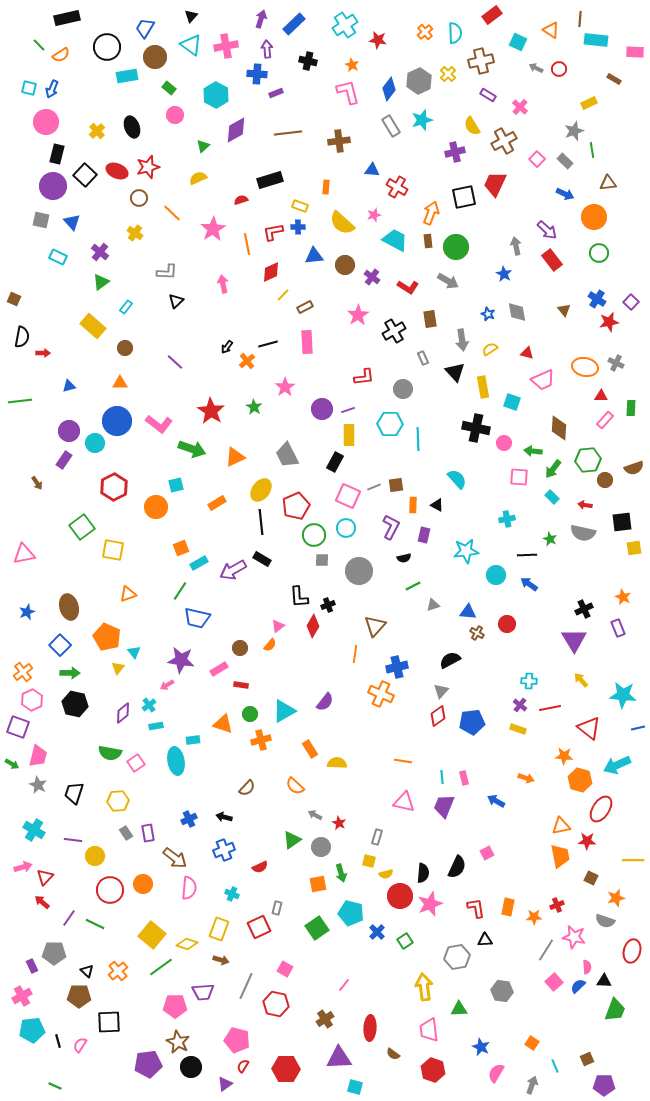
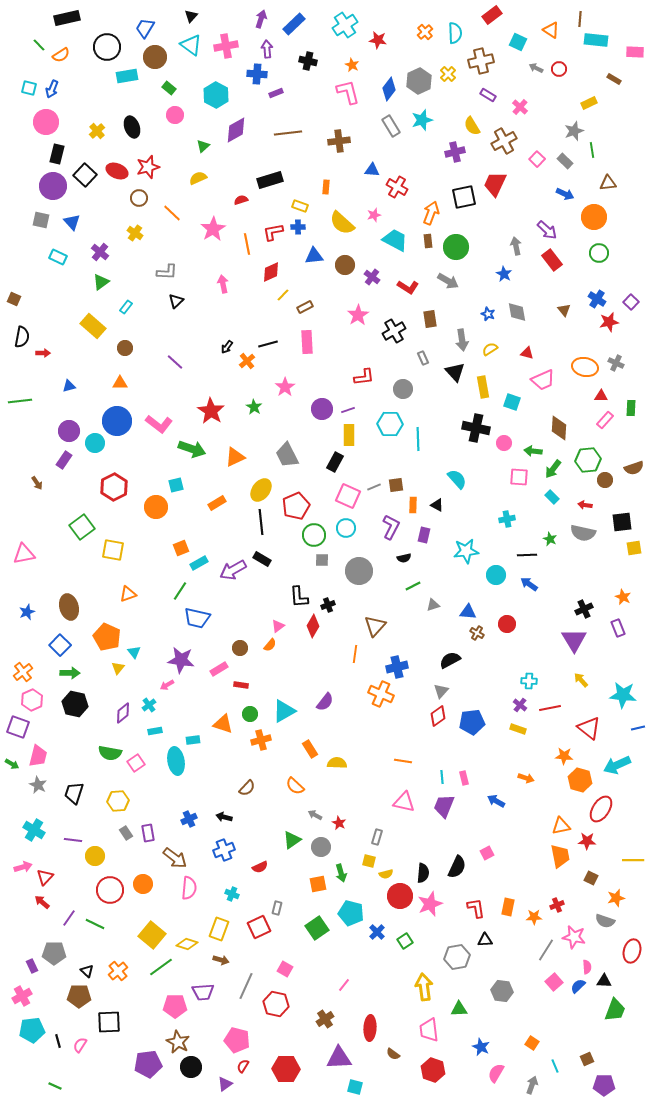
cyan rectangle at (156, 726): moved 1 px left, 5 px down
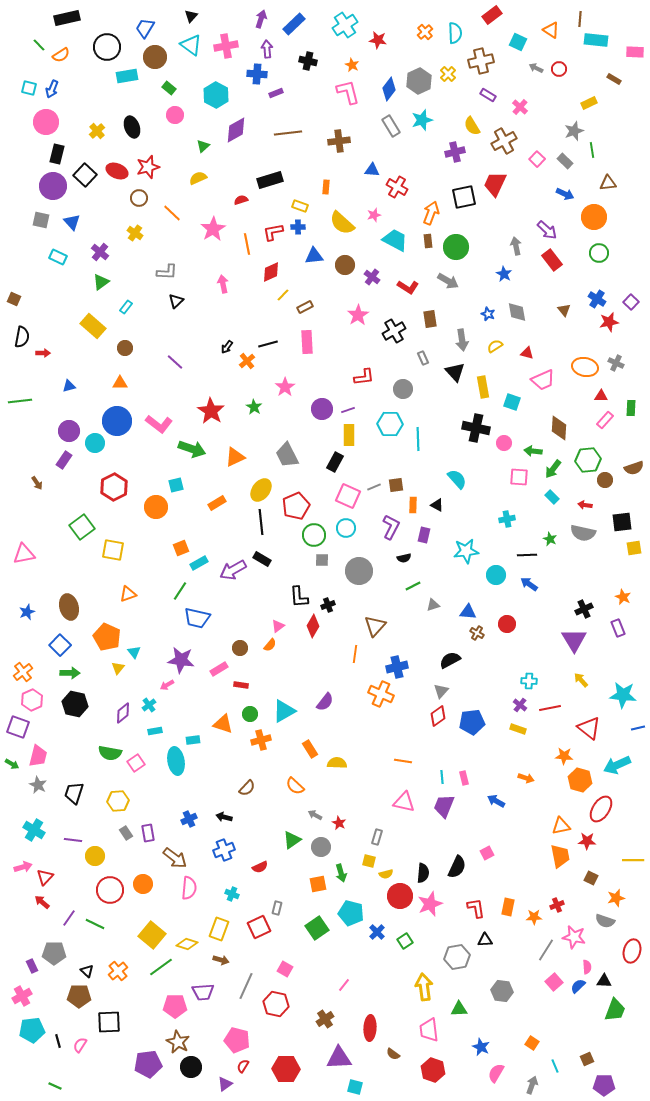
yellow semicircle at (490, 349): moved 5 px right, 3 px up
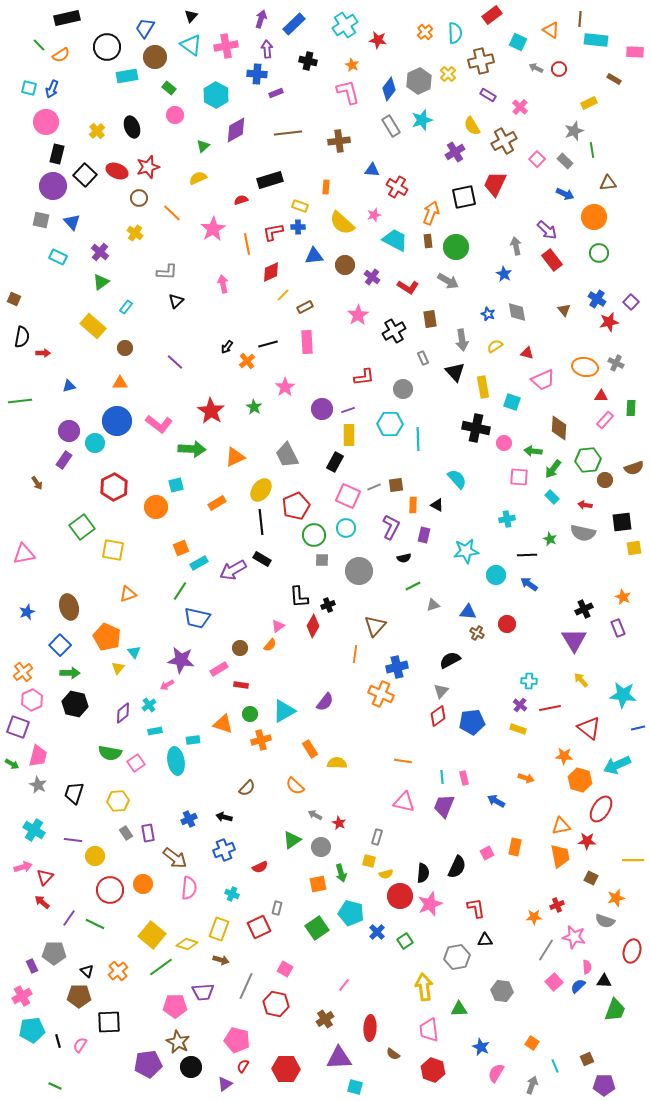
purple cross at (455, 152): rotated 18 degrees counterclockwise
green arrow at (192, 449): rotated 16 degrees counterclockwise
orange rectangle at (508, 907): moved 7 px right, 60 px up
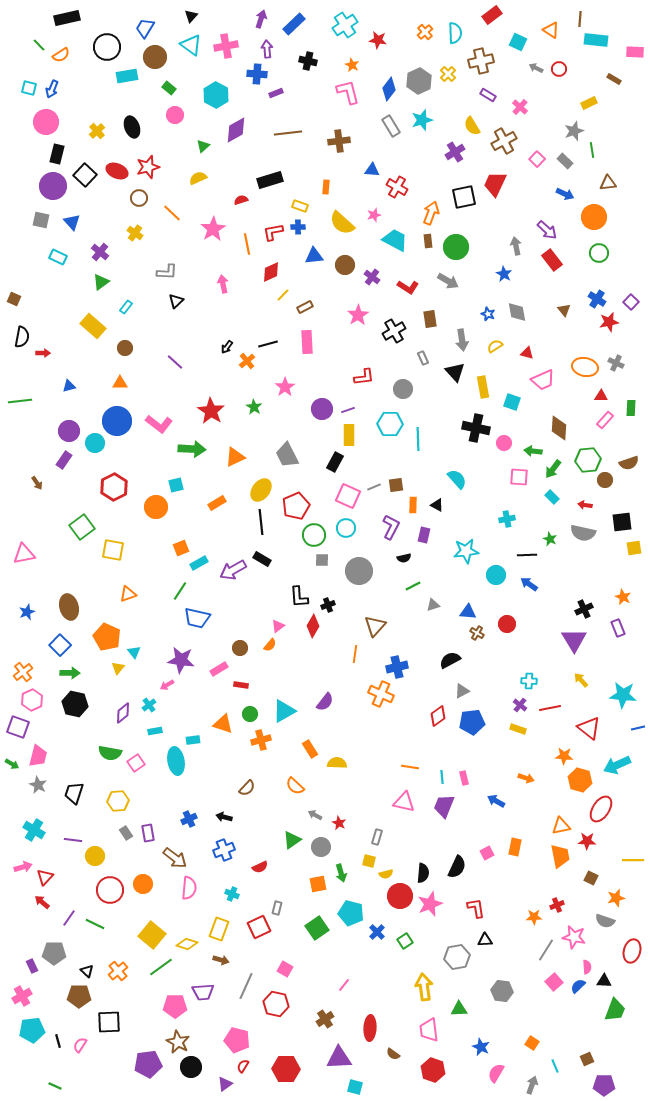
brown semicircle at (634, 468): moved 5 px left, 5 px up
gray triangle at (441, 691): moved 21 px right; rotated 21 degrees clockwise
orange line at (403, 761): moved 7 px right, 6 px down
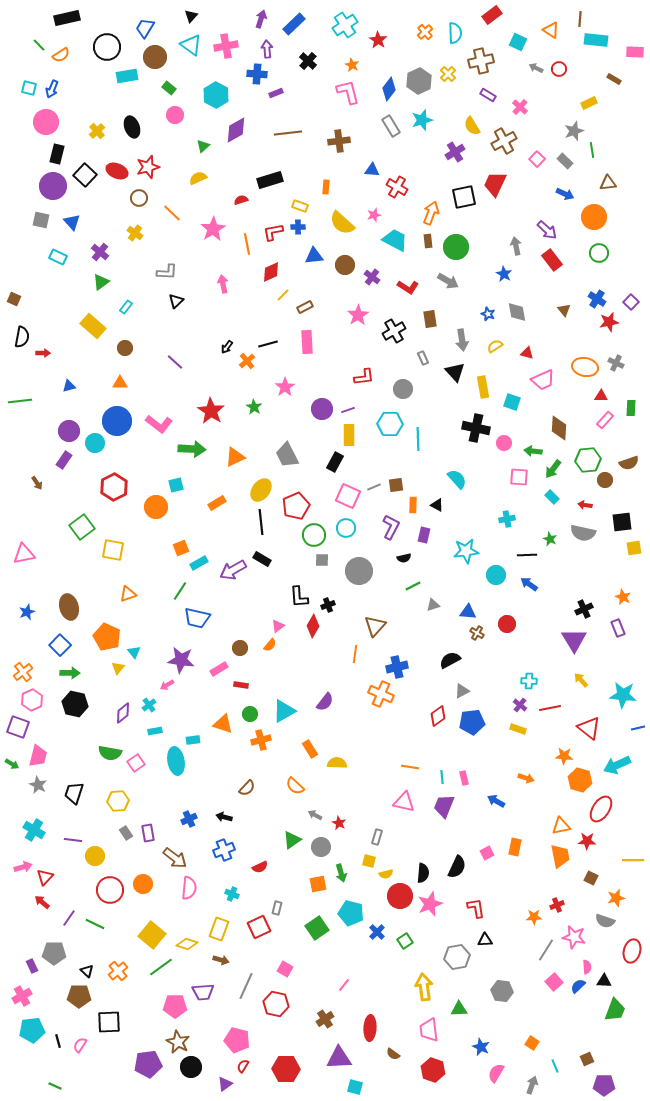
red star at (378, 40): rotated 24 degrees clockwise
black cross at (308, 61): rotated 30 degrees clockwise
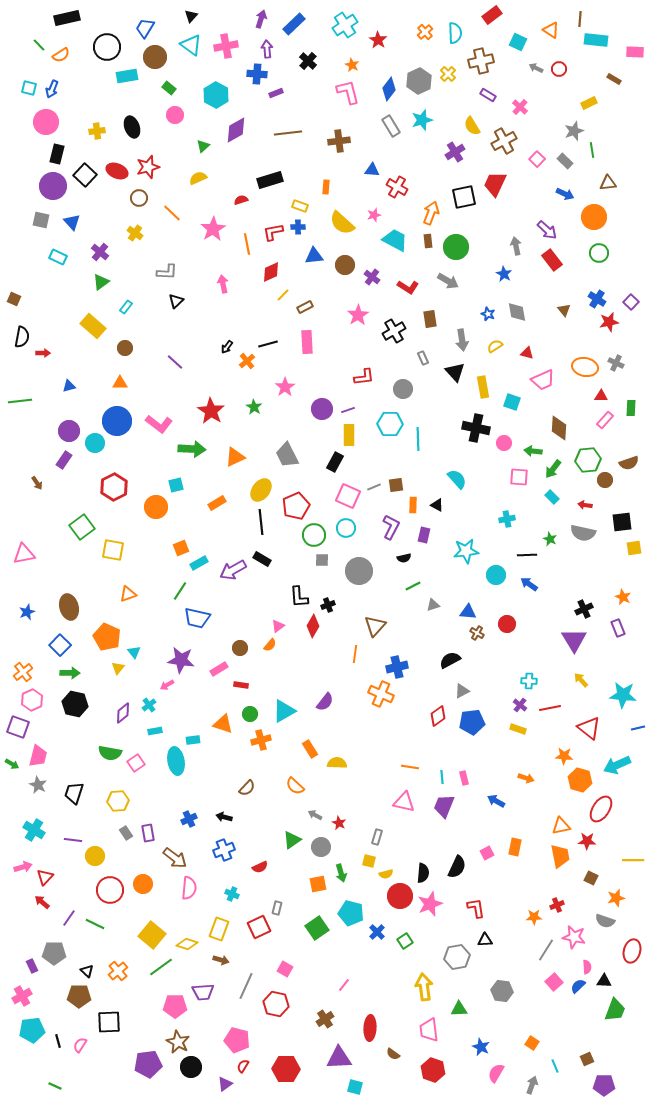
yellow cross at (97, 131): rotated 35 degrees clockwise
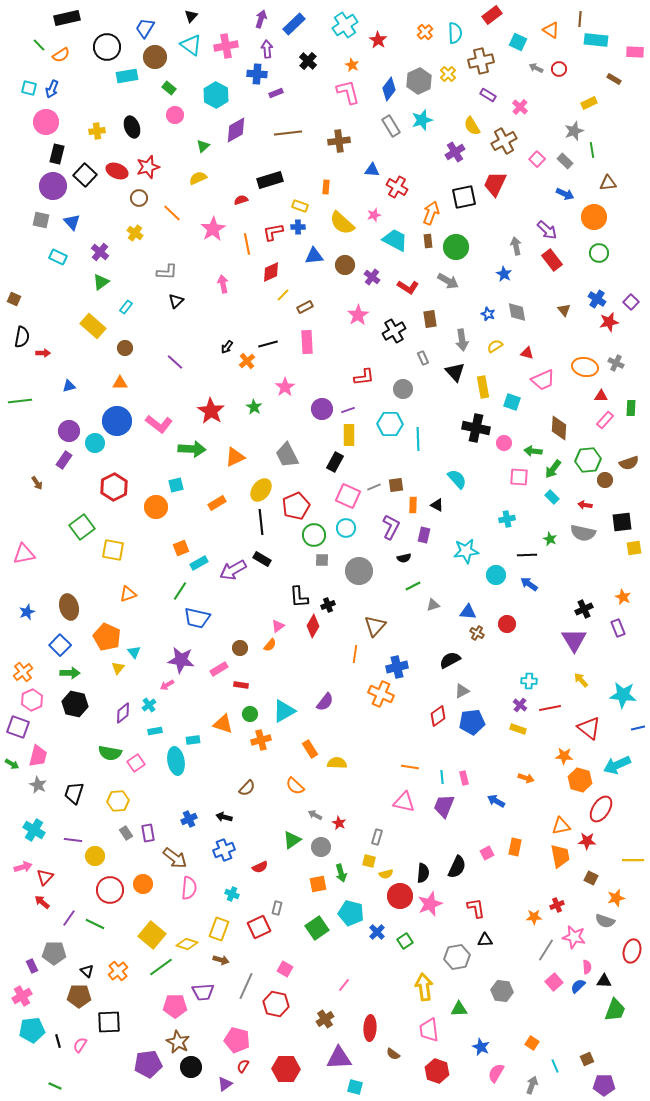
red hexagon at (433, 1070): moved 4 px right, 1 px down
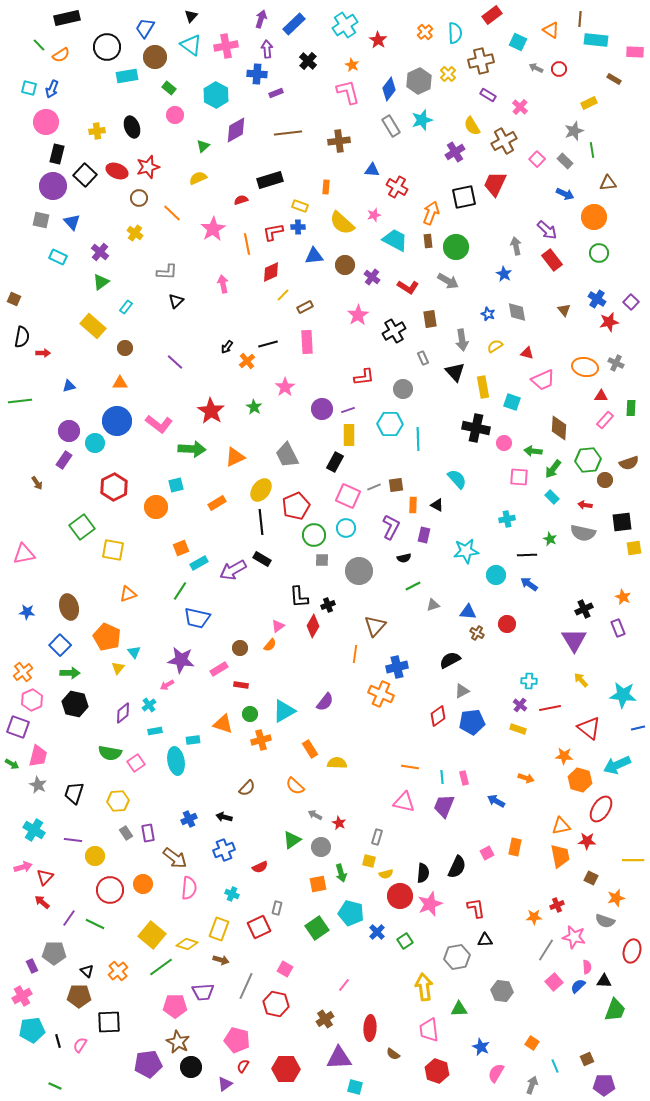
blue star at (27, 612): rotated 28 degrees clockwise
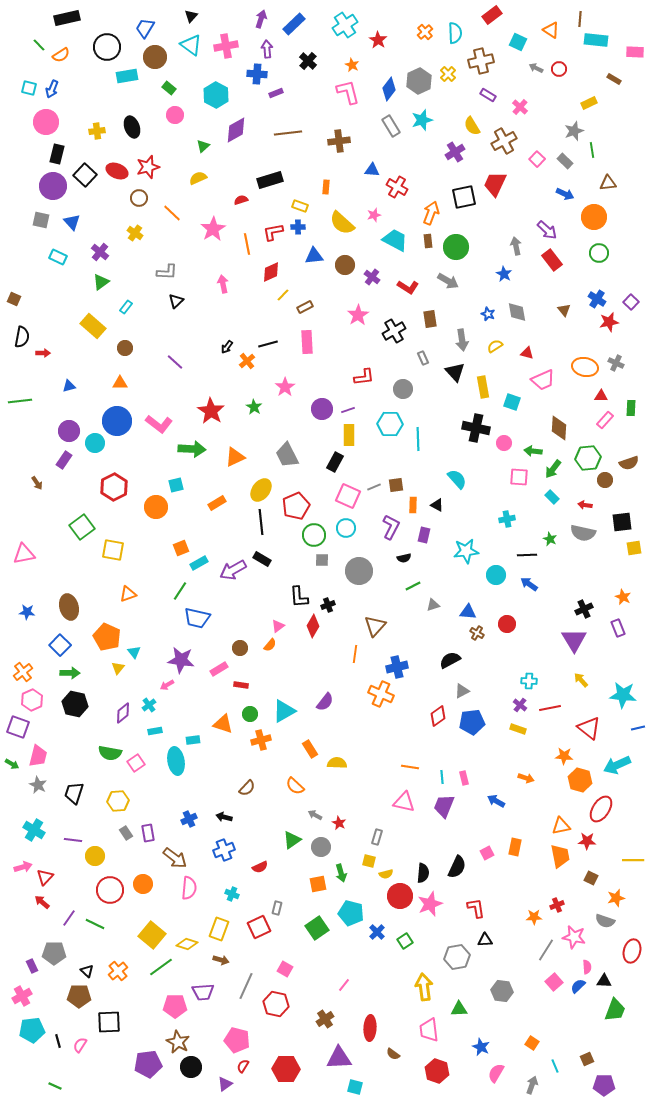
green hexagon at (588, 460): moved 2 px up
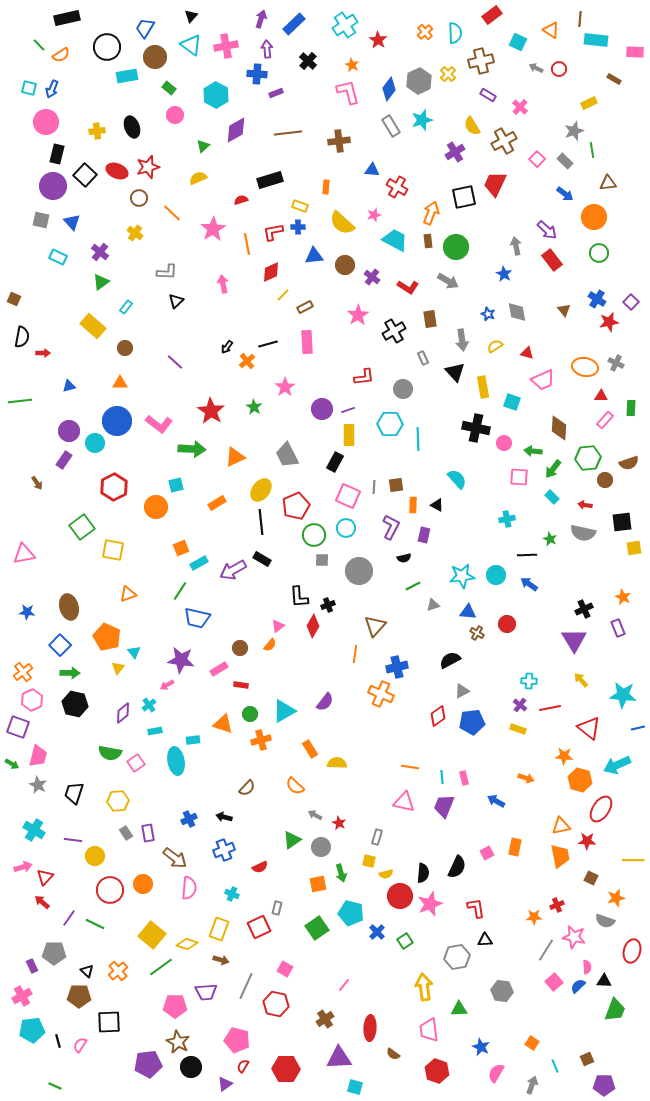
blue arrow at (565, 194): rotated 12 degrees clockwise
gray line at (374, 487): rotated 64 degrees counterclockwise
cyan star at (466, 551): moved 4 px left, 25 px down
purple trapezoid at (203, 992): moved 3 px right
